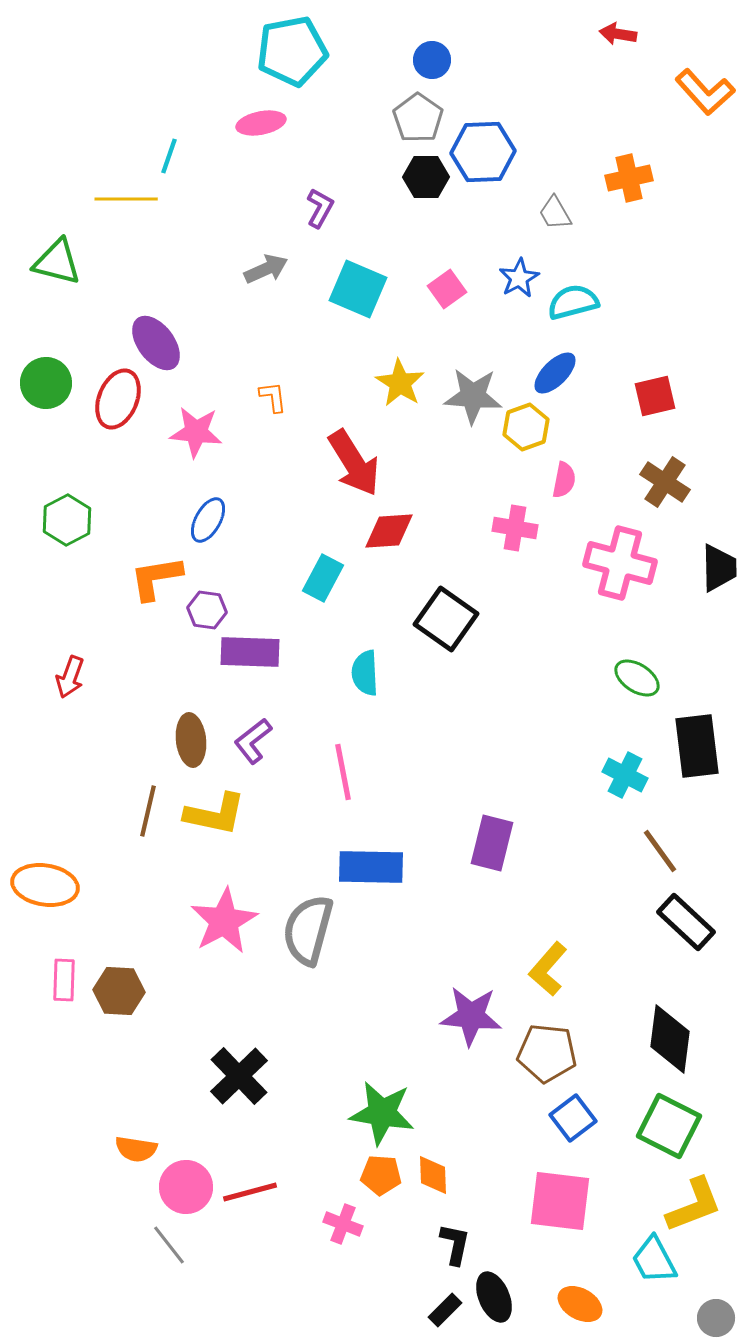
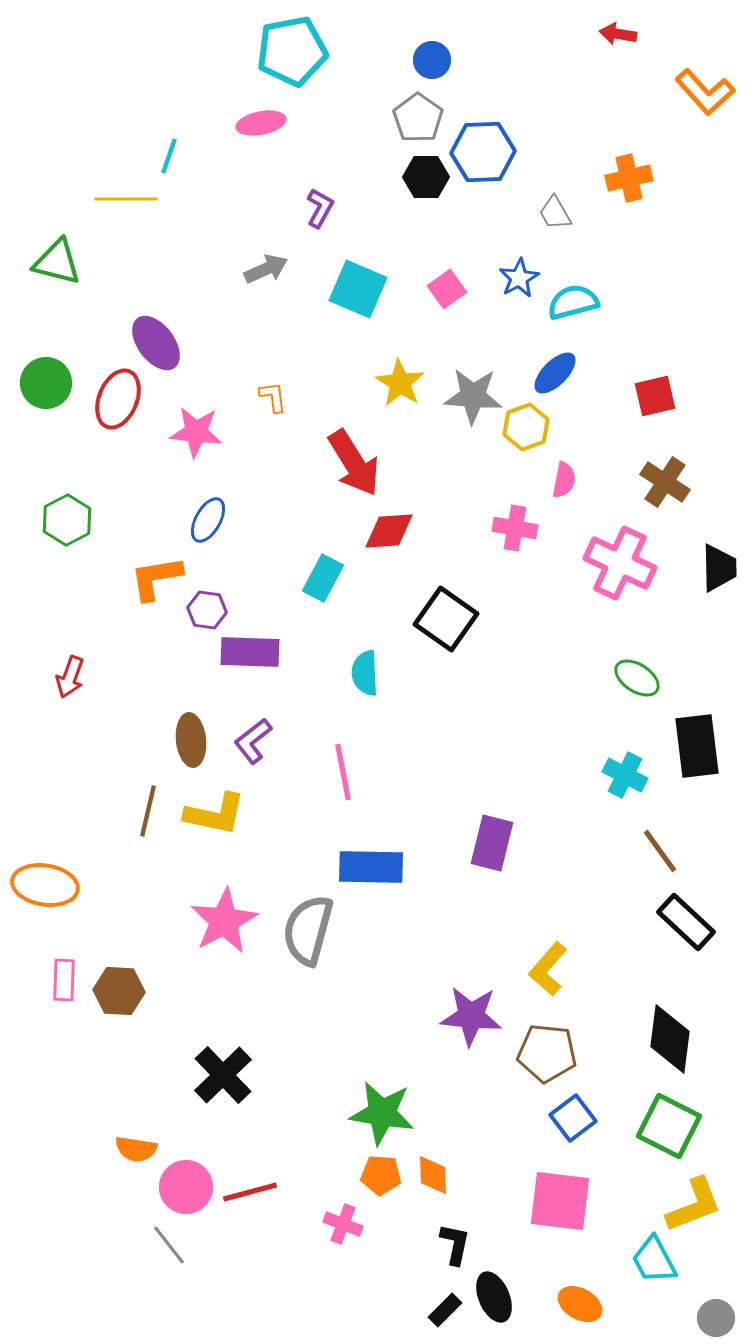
pink cross at (620, 563): rotated 10 degrees clockwise
black cross at (239, 1076): moved 16 px left, 1 px up
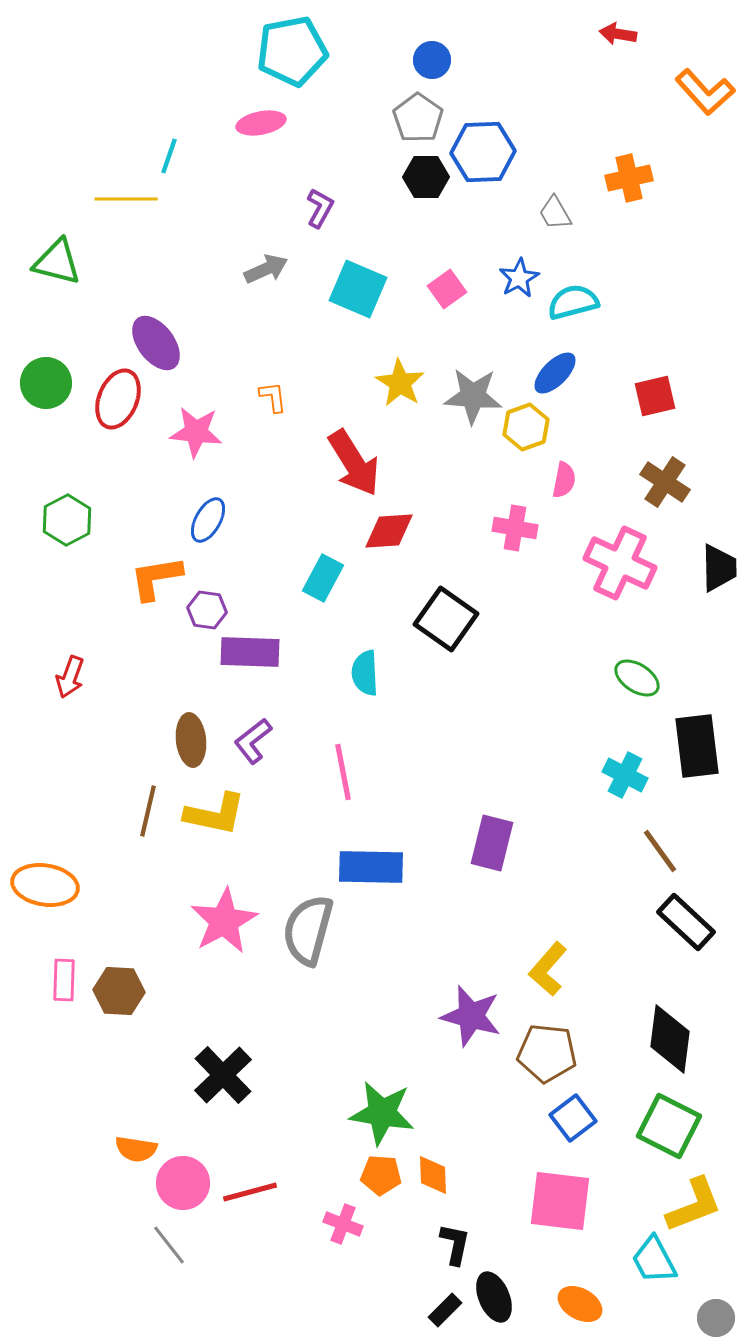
purple star at (471, 1016): rotated 10 degrees clockwise
pink circle at (186, 1187): moved 3 px left, 4 px up
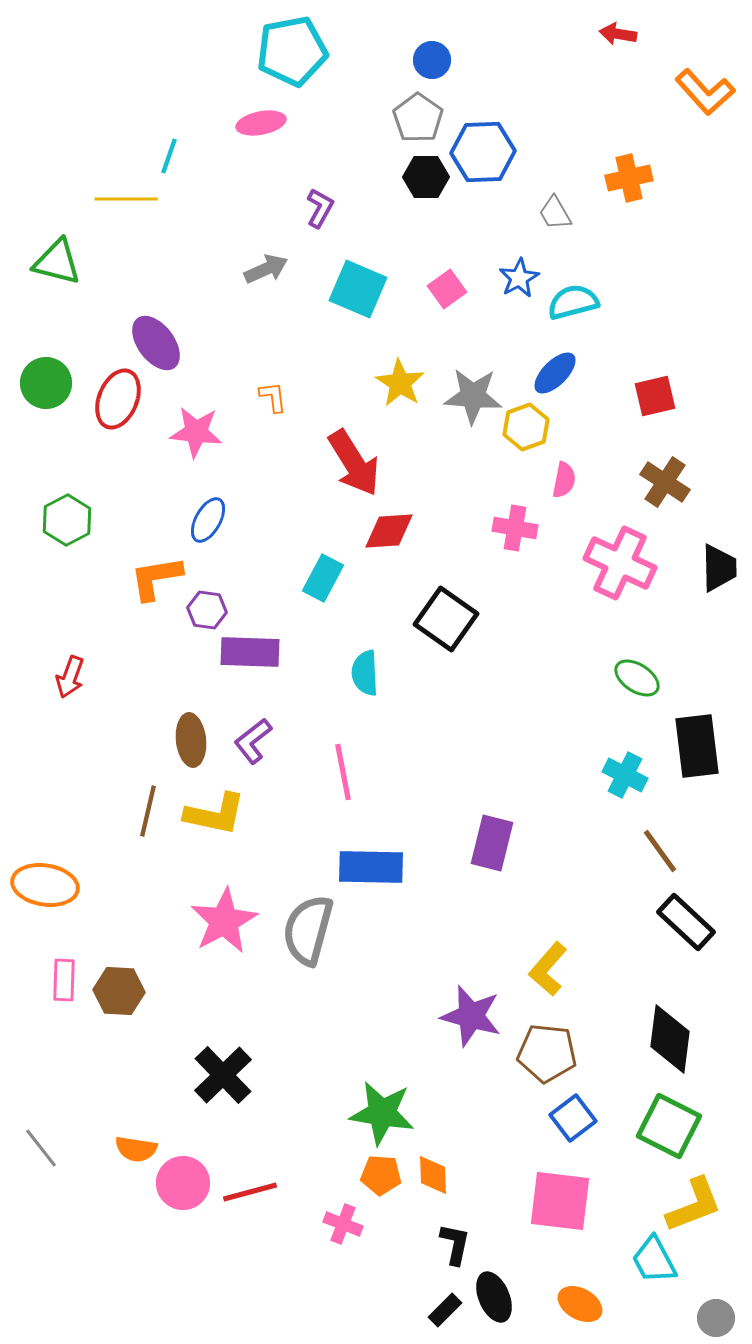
gray line at (169, 1245): moved 128 px left, 97 px up
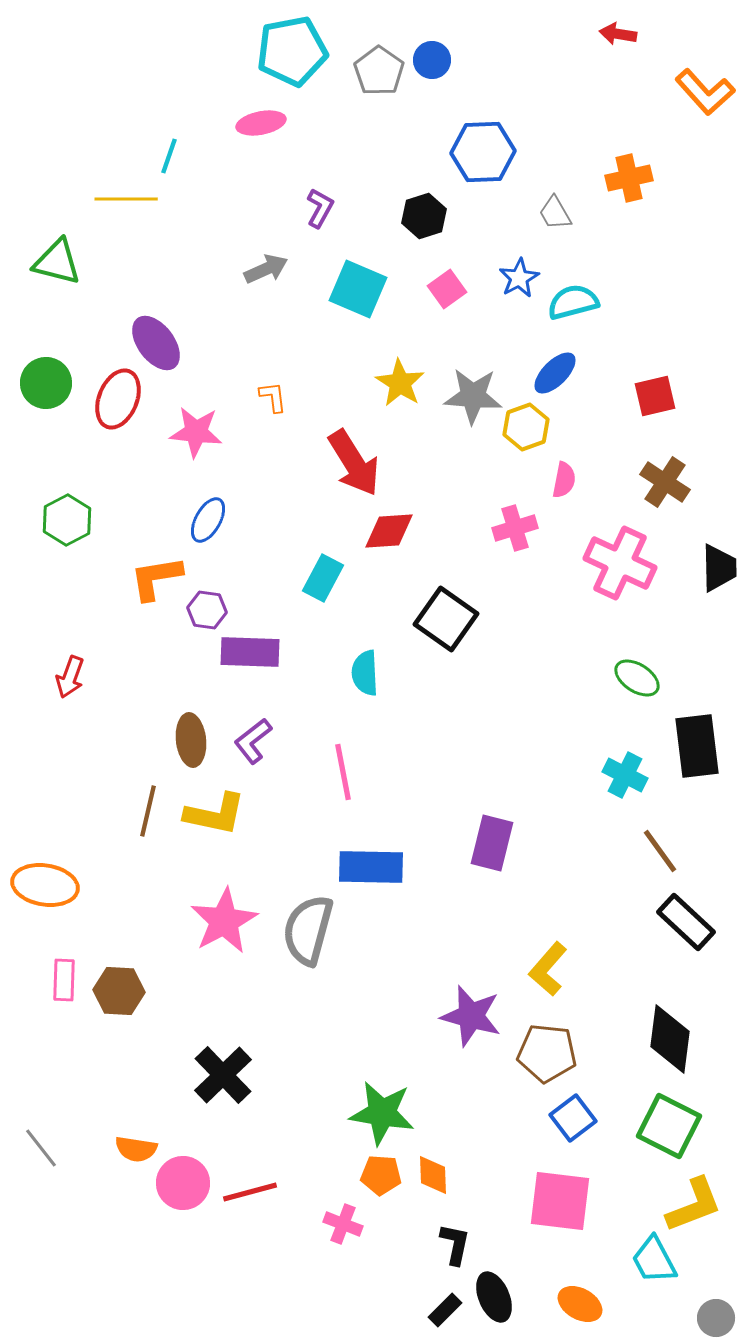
gray pentagon at (418, 118): moved 39 px left, 47 px up
black hexagon at (426, 177): moved 2 px left, 39 px down; rotated 18 degrees counterclockwise
pink cross at (515, 528): rotated 27 degrees counterclockwise
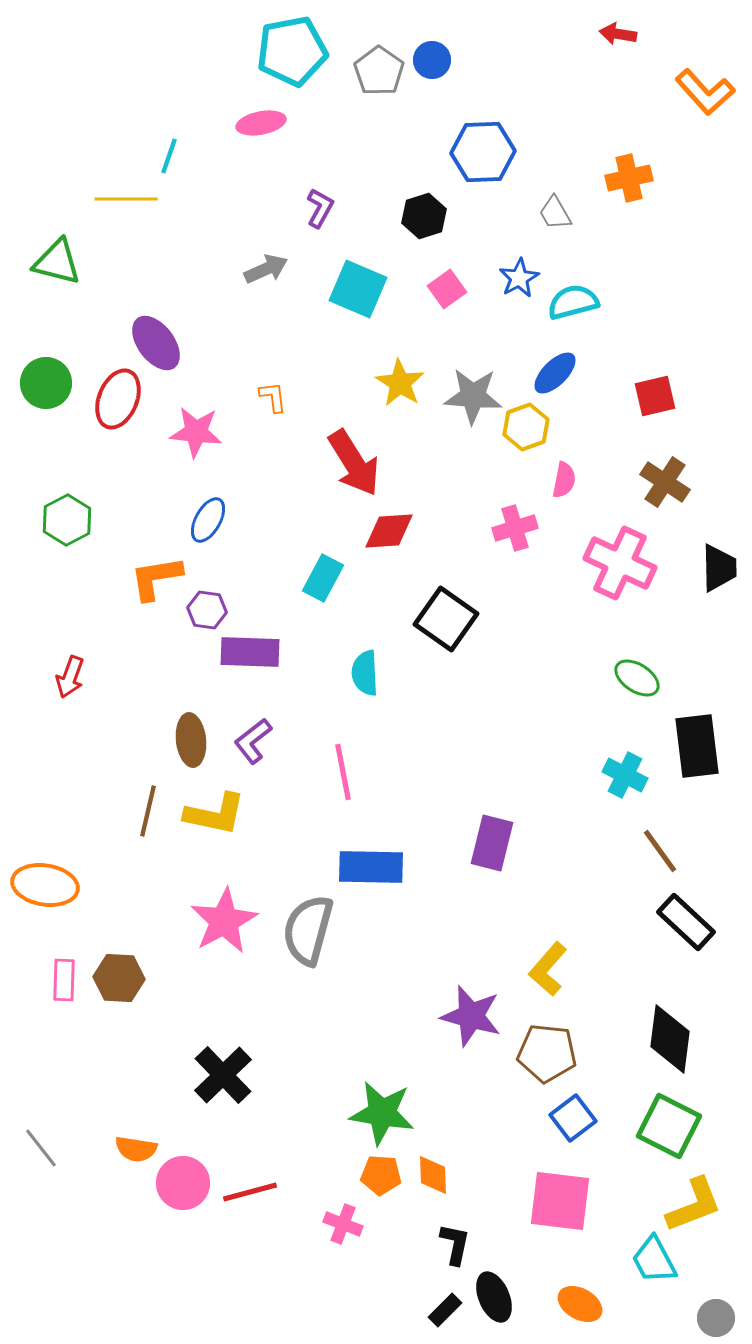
brown hexagon at (119, 991): moved 13 px up
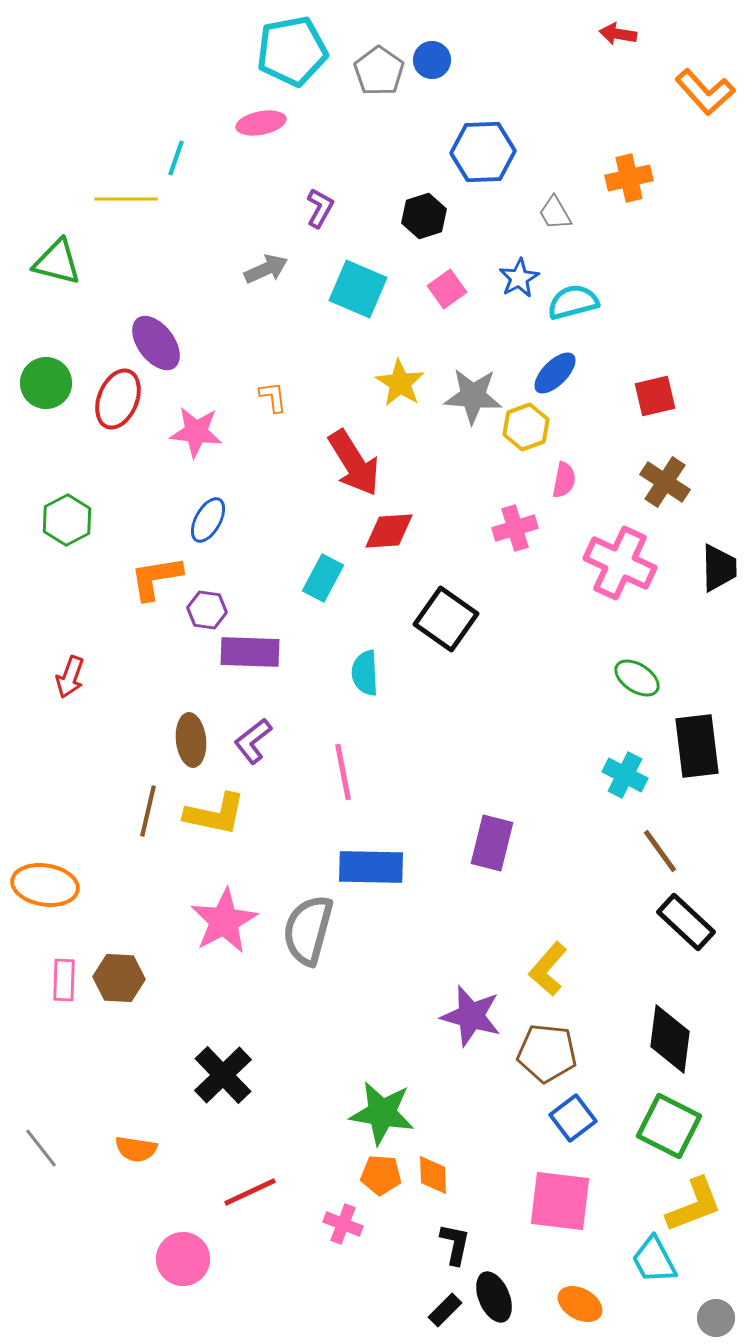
cyan line at (169, 156): moved 7 px right, 2 px down
pink circle at (183, 1183): moved 76 px down
red line at (250, 1192): rotated 10 degrees counterclockwise
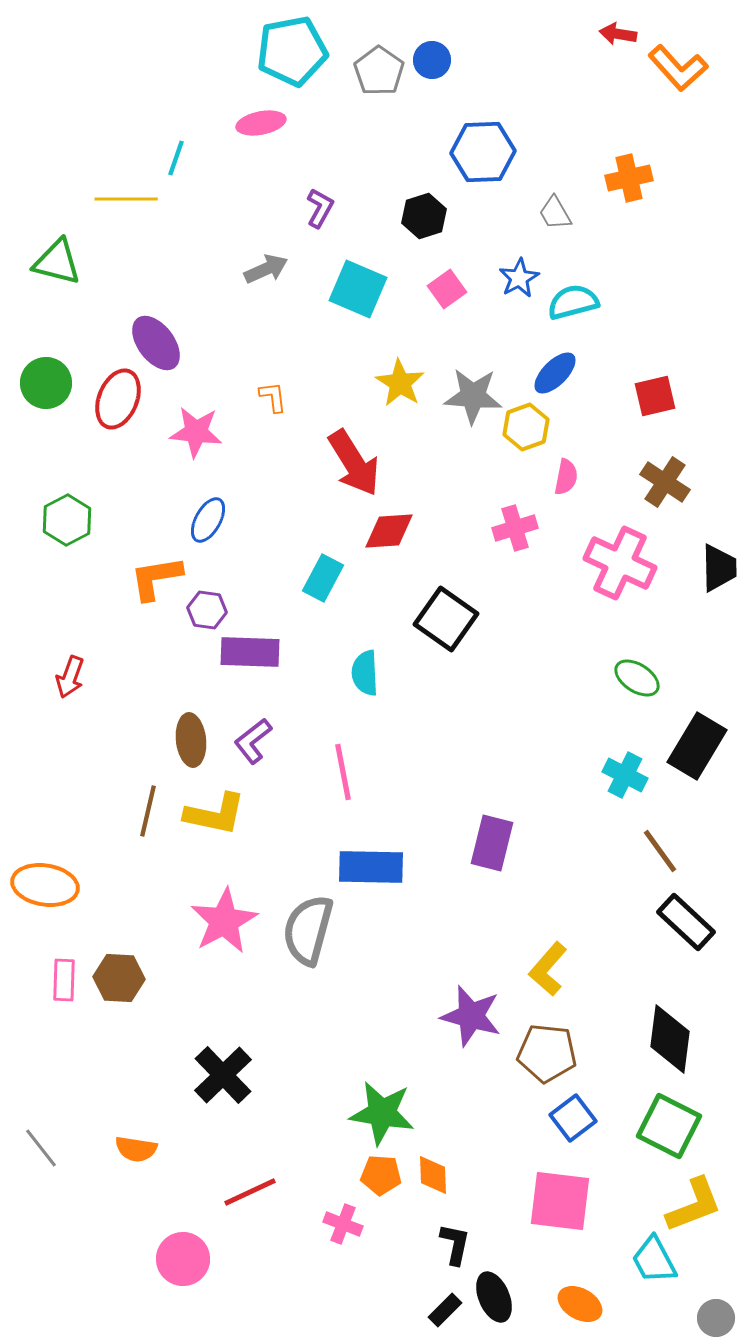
orange L-shape at (705, 92): moved 27 px left, 24 px up
pink semicircle at (564, 480): moved 2 px right, 3 px up
black rectangle at (697, 746): rotated 38 degrees clockwise
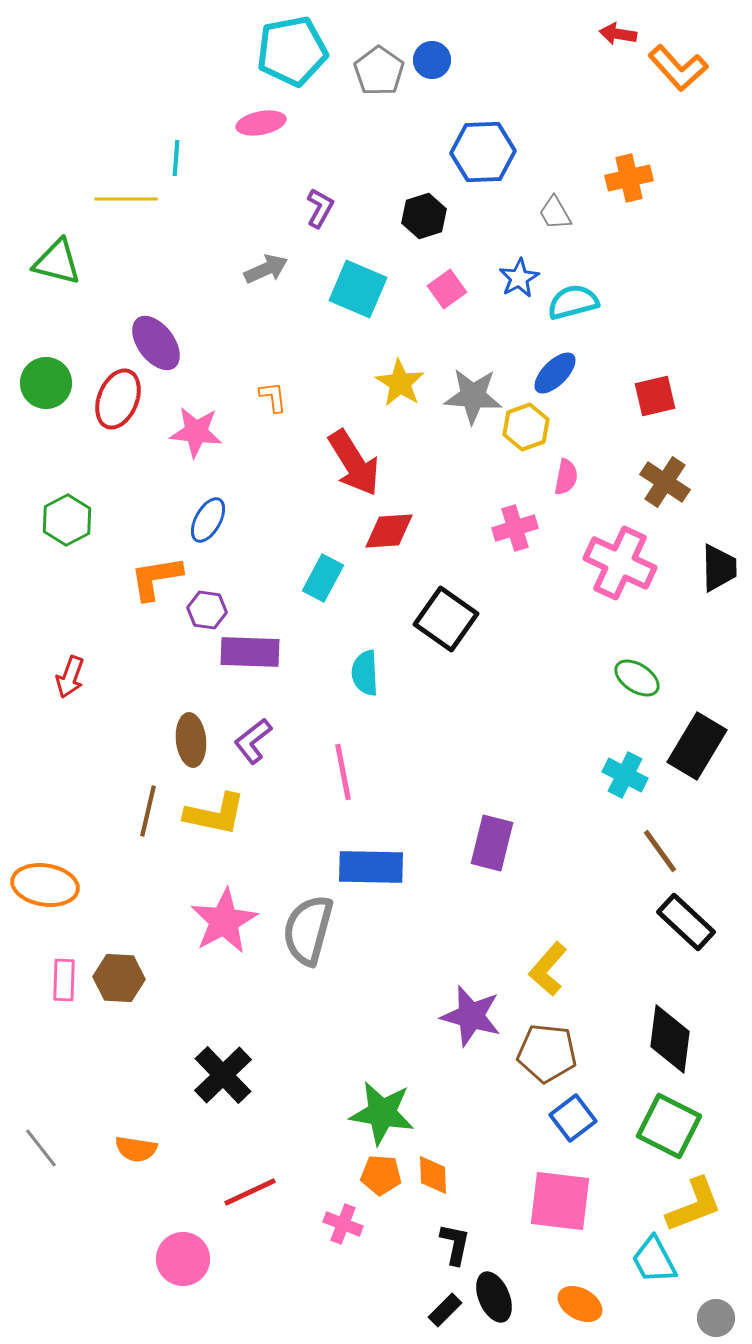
cyan line at (176, 158): rotated 15 degrees counterclockwise
